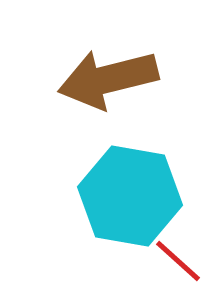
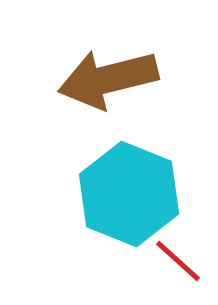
cyan hexagon: moved 1 px left, 2 px up; rotated 12 degrees clockwise
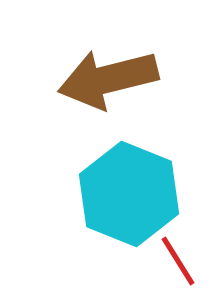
red line: rotated 16 degrees clockwise
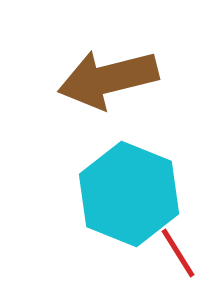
red line: moved 8 px up
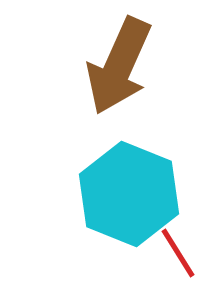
brown arrow: moved 11 px right, 13 px up; rotated 52 degrees counterclockwise
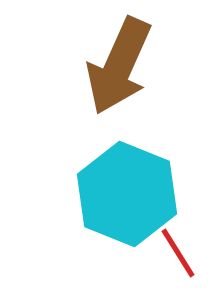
cyan hexagon: moved 2 px left
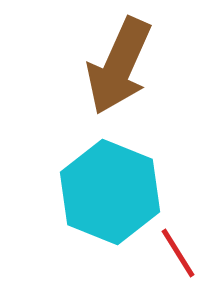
cyan hexagon: moved 17 px left, 2 px up
